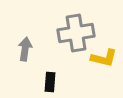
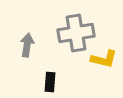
gray arrow: moved 2 px right, 4 px up
yellow L-shape: moved 1 px down
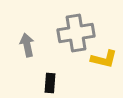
gray arrow: rotated 20 degrees counterclockwise
black rectangle: moved 1 px down
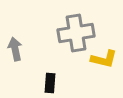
gray arrow: moved 12 px left, 4 px down
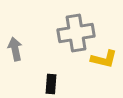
black rectangle: moved 1 px right, 1 px down
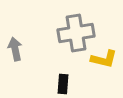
black rectangle: moved 12 px right
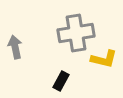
gray arrow: moved 2 px up
black rectangle: moved 2 px left, 3 px up; rotated 24 degrees clockwise
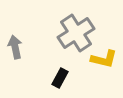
gray cross: rotated 24 degrees counterclockwise
black rectangle: moved 1 px left, 3 px up
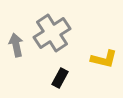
gray cross: moved 24 px left
gray arrow: moved 1 px right, 2 px up
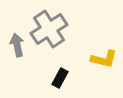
gray cross: moved 3 px left, 4 px up
gray arrow: moved 1 px right
